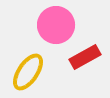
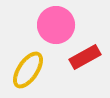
yellow ellipse: moved 2 px up
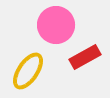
yellow ellipse: moved 1 px down
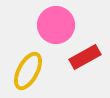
yellow ellipse: rotated 6 degrees counterclockwise
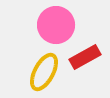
yellow ellipse: moved 16 px right, 1 px down
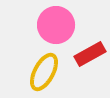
red rectangle: moved 5 px right, 3 px up
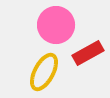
red rectangle: moved 2 px left, 1 px up
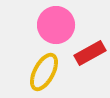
red rectangle: moved 2 px right
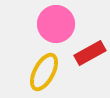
pink circle: moved 1 px up
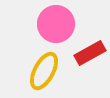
yellow ellipse: moved 1 px up
